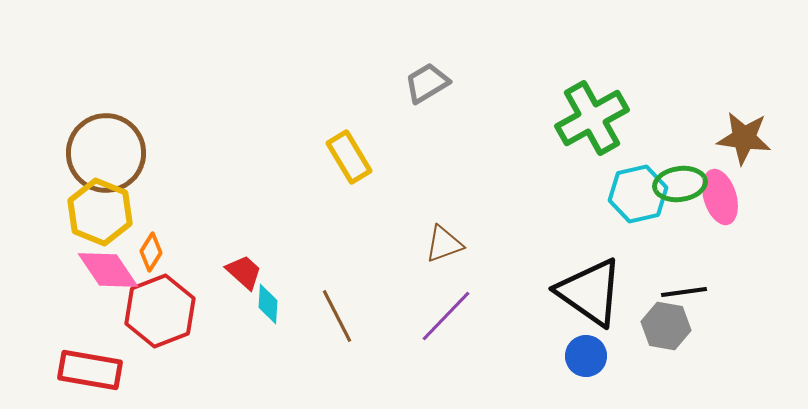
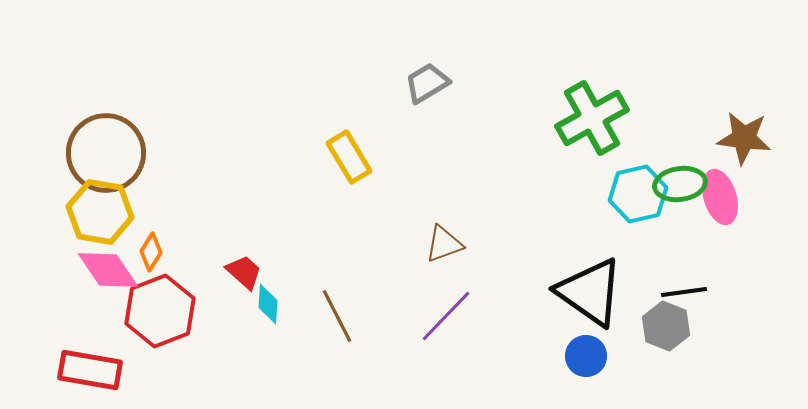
yellow hexagon: rotated 12 degrees counterclockwise
gray hexagon: rotated 12 degrees clockwise
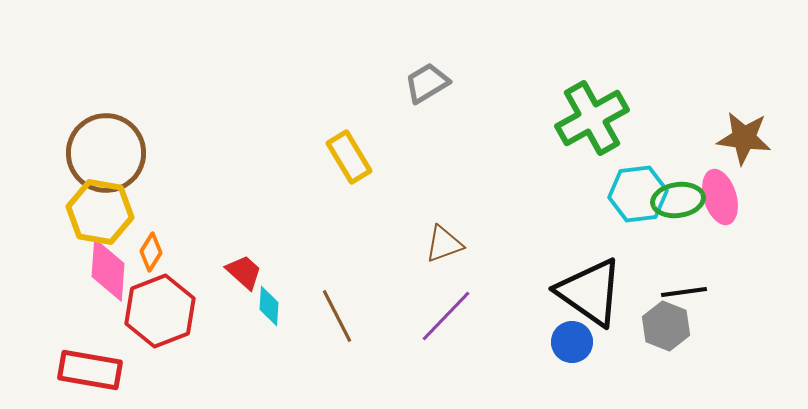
green ellipse: moved 2 px left, 16 px down
cyan hexagon: rotated 6 degrees clockwise
pink diamond: rotated 38 degrees clockwise
cyan diamond: moved 1 px right, 2 px down
blue circle: moved 14 px left, 14 px up
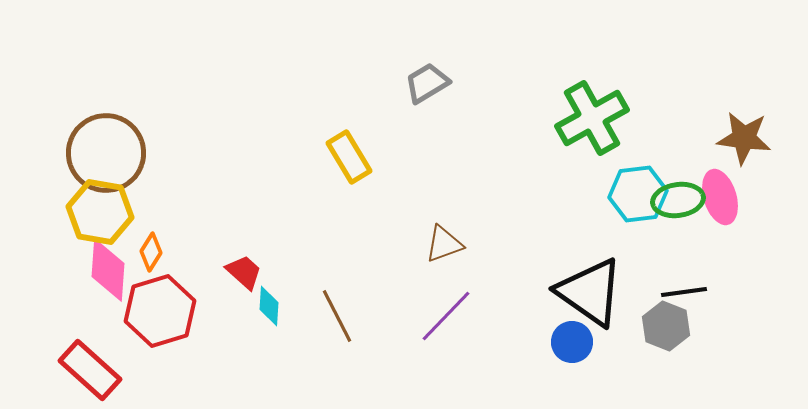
red hexagon: rotated 4 degrees clockwise
red rectangle: rotated 32 degrees clockwise
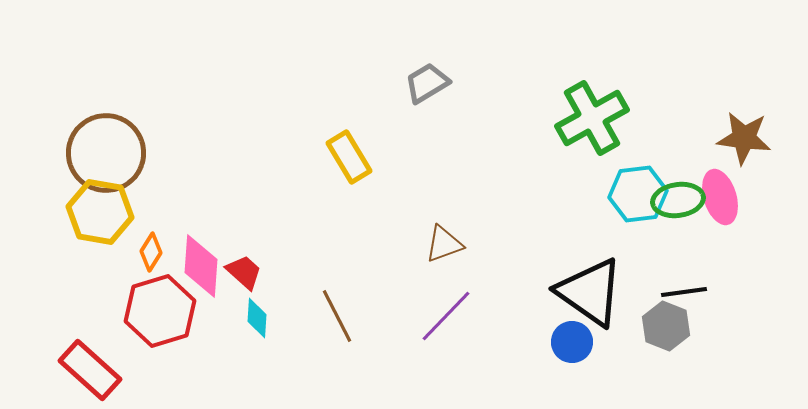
pink diamond: moved 93 px right, 4 px up
cyan diamond: moved 12 px left, 12 px down
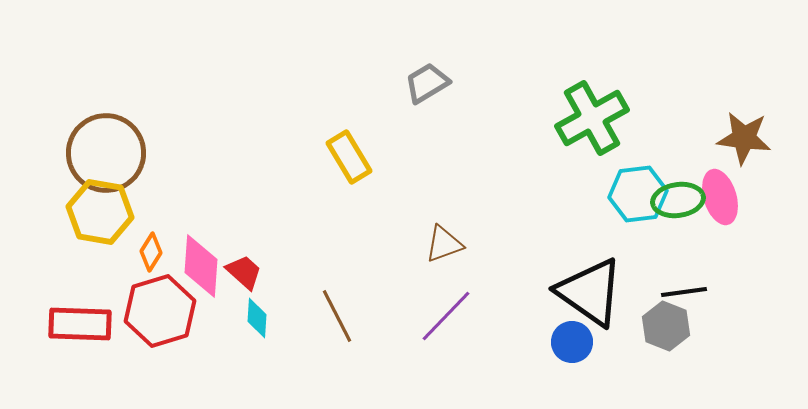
red rectangle: moved 10 px left, 46 px up; rotated 40 degrees counterclockwise
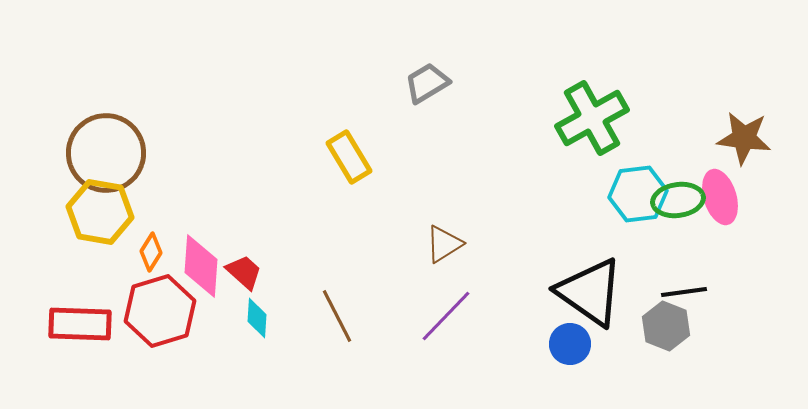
brown triangle: rotated 12 degrees counterclockwise
blue circle: moved 2 px left, 2 px down
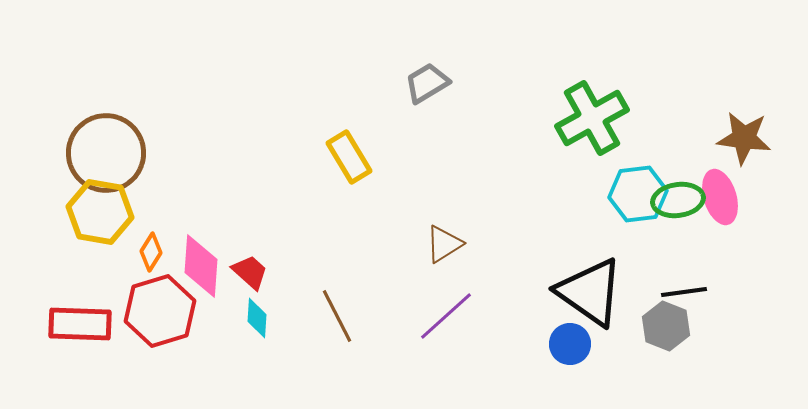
red trapezoid: moved 6 px right
purple line: rotated 4 degrees clockwise
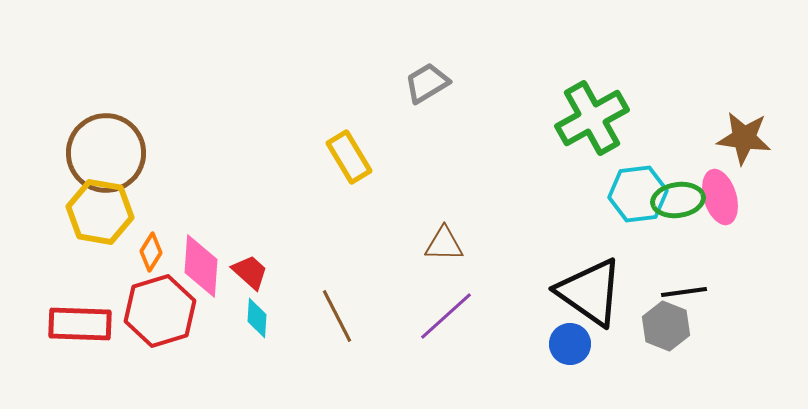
brown triangle: rotated 33 degrees clockwise
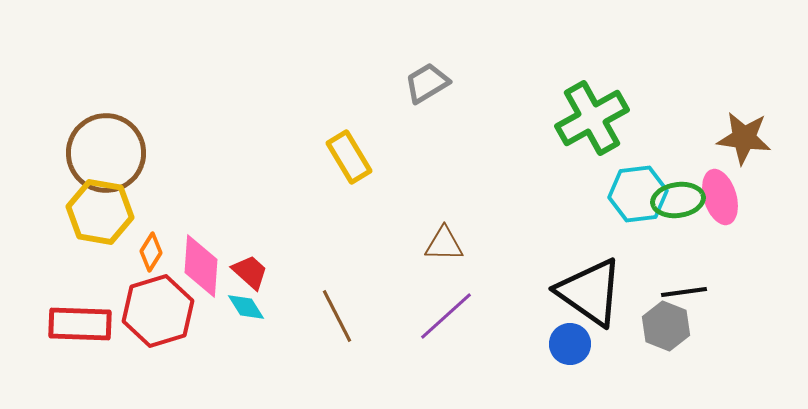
red hexagon: moved 2 px left
cyan diamond: moved 11 px left, 11 px up; rotated 36 degrees counterclockwise
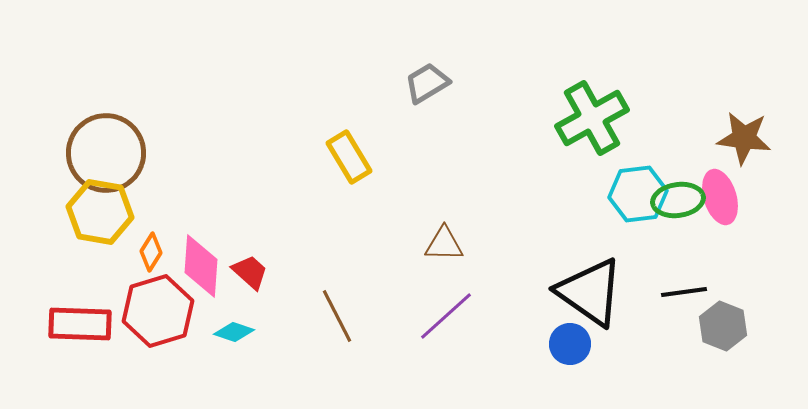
cyan diamond: moved 12 px left, 25 px down; rotated 39 degrees counterclockwise
gray hexagon: moved 57 px right
